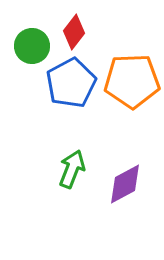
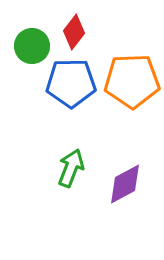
blue pentagon: rotated 27 degrees clockwise
green arrow: moved 1 px left, 1 px up
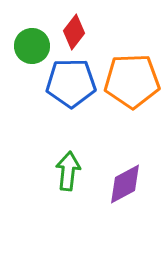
green arrow: moved 3 px left, 3 px down; rotated 15 degrees counterclockwise
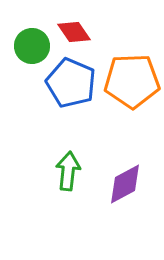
red diamond: rotated 72 degrees counterclockwise
blue pentagon: rotated 24 degrees clockwise
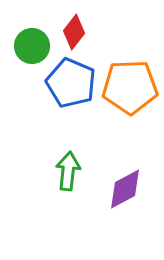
red diamond: rotated 72 degrees clockwise
orange pentagon: moved 2 px left, 6 px down
purple diamond: moved 5 px down
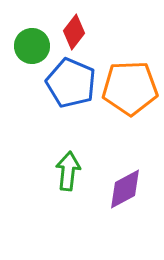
orange pentagon: moved 1 px down
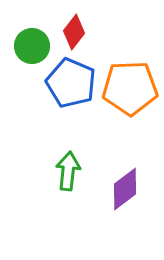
purple diamond: rotated 9 degrees counterclockwise
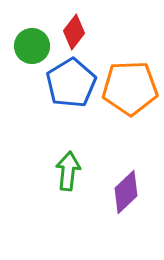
blue pentagon: rotated 18 degrees clockwise
purple diamond: moved 1 px right, 3 px down; rotated 6 degrees counterclockwise
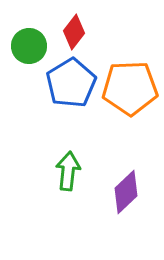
green circle: moved 3 px left
